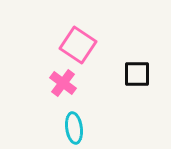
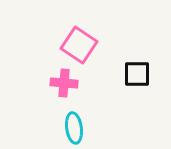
pink square: moved 1 px right
pink cross: moved 1 px right; rotated 32 degrees counterclockwise
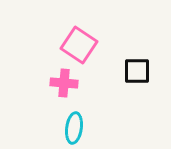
black square: moved 3 px up
cyan ellipse: rotated 16 degrees clockwise
